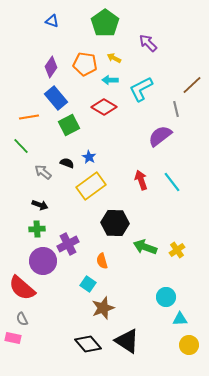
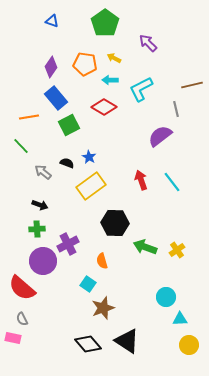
brown line: rotated 30 degrees clockwise
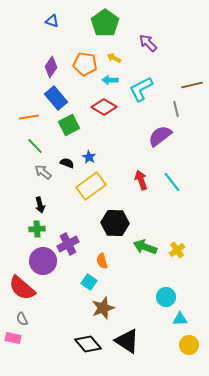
green line: moved 14 px right
black arrow: rotated 56 degrees clockwise
cyan square: moved 1 px right, 2 px up
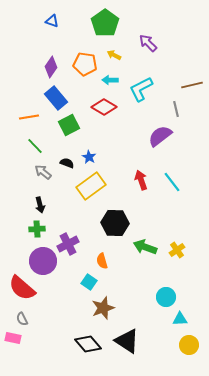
yellow arrow: moved 3 px up
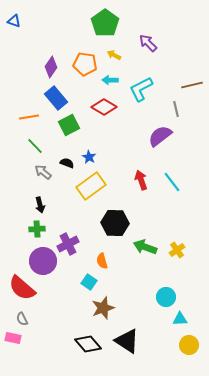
blue triangle: moved 38 px left
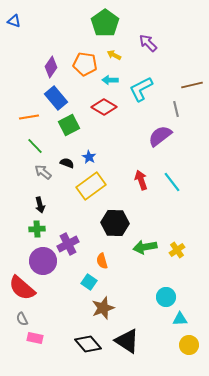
green arrow: rotated 30 degrees counterclockwise
pink rectangle: moved 22 px right
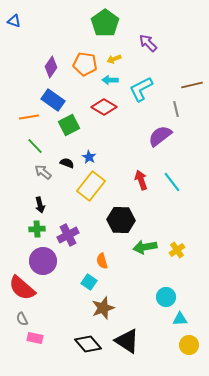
yellow arrow: moved 4 px down; rotated 48 degrees counterclockwise
blue rectangle: moved 3 px left, 2 px down; rotated 15 degrees counterclockwise
yellow rectangle: rotated 16 degrees counterclockwise
black hexagon: moved 6 px right, 3 px up
purple cross: moved 9 px up
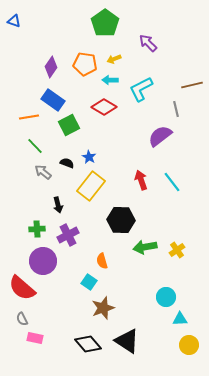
black arrow: moved 18 px right
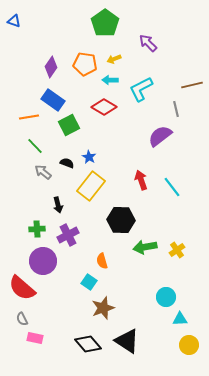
cyan line: moved 5 px down
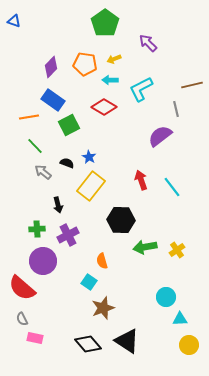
purple diamond: rotated 10 degrees clockwise
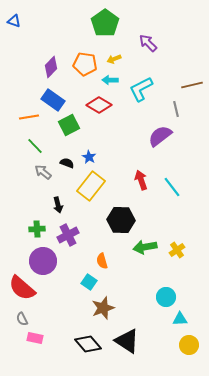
red diamond: moved 5 px left, 2 px up
